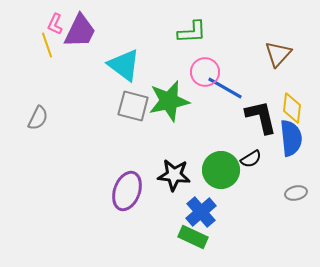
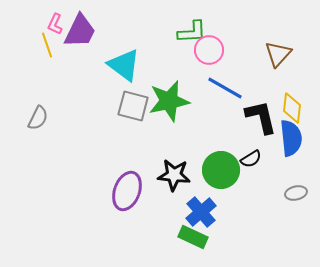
pink circle: moved 4 px right, 22 px up
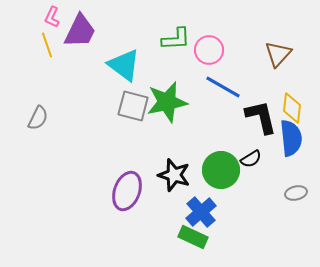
pink L-shape: moved 3 px left, 7 px up
green L-shape: moved 16 px left, 7 px down
blue line: moved 2 px left, 1 px up
green star: moved 2 px left, 1 px down
black star: rotated 12 degrees clockwise
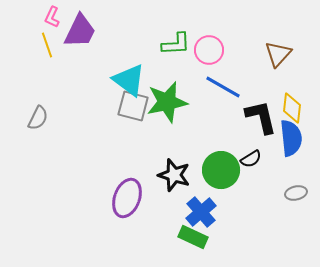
green L-shape: moved 5 px down
cyan triangle: moved 5 px right, 15 px down
purple ellipse: moved 7 px down
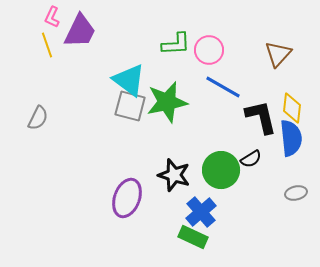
gray square: moved 3 px left
